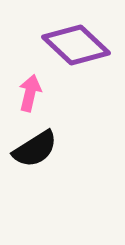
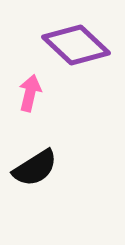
black semicircle: moved 19 px down
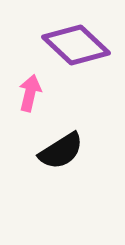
black semicircle: moved 26 px right, 17 px up
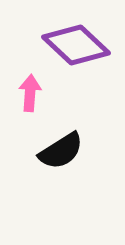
pink arrow: rotated 9 degrees counterclockwise
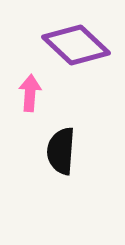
black semicircle: rotated 126 degrees clockwise
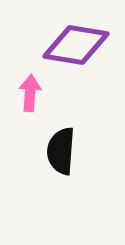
purple diamond: rotated 34 degrees counterclockwise
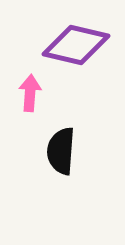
purple diamond: rotated 4 degrees clockwise
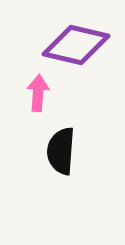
pink arrow: moved 8 px right
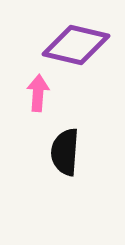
black semicircle: moved 4 px right, 1 px down
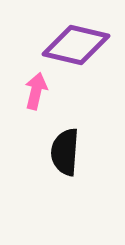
pink arrow: moved 2 px left, 2 px up; rotated 9 degrees clockwise
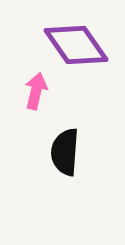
purple diamond: rotated 42 degrees clockwise
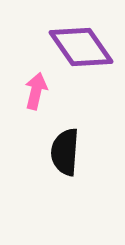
purple diamond: moved 5 px right, 2 px down
